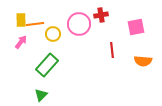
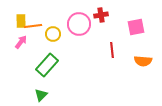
yellow rectangle: moved 1 px down
orange line: moved 2 px left, 2 px down
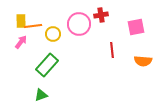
green triangle: rotated 24 degrees clockwise
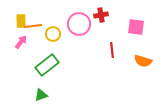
pink square: rotated 18 degrees clockwise
orange semicircle: rotated 12 degrees clockwise
green rectangle: rotated 10 degrees clockwise
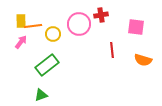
orange semicircle: moved 1 px up
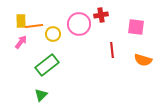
orange line: moved 1 px right
green triangle: rotated 24 degrees counterclockwise
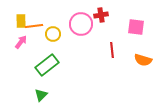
pink circle: moved 2 px right
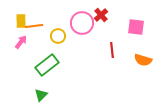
red cross: rotated 32 degrees counterclockwise
pink circle: moved 1 px right, 1 px up
yellow circle: moved 5 px right, 2 px down
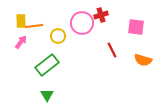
red cross: rotated 24 degrees clockwise
red line: rotated 21 degrees counterclockwise
green triangle: moved 6 px right; rotated 16 degrees counterclockwise
